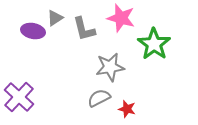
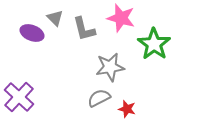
gray triangle: rotated 42 degrees counterclockwise
purple ellipse: moved 1 px left, 2 px down; rotated 10 degrees clockwise
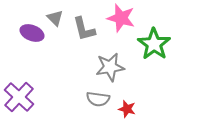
gray semicircle: moved 1 px left, 1 px down; rotated 145 degrees counterclockwise
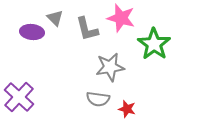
gray L-shape: moved 3 px right
purple ellipse: moved 1 px up; rotated 15 degrees counterclockwise
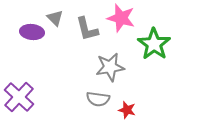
red star: moved 1 px down
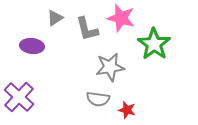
gray triangle: rotated 42 degrees clockwise
purple ellipse: moved 14 px down
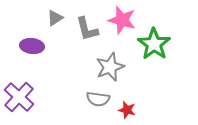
pink star: moved 1 px right, 2 px down
gray star: rotated 12 degrees counterclockwise
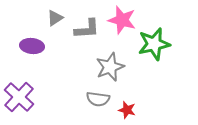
gray L-shape: rotated 80 degrees counterclockwise
green star: rotated 24 degrees clockwise
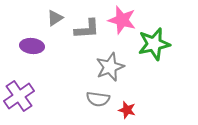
purple cross: moved 1 px up; rotated 12 degrees clockwise
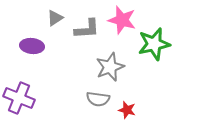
purple cross: moved 2 px down; rotated 32 degrees counterclockwise
